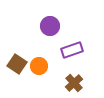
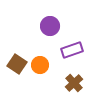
orange circle: moved 1 px right, 1 px up
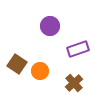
purple rectangle: moved 6 px right, 1 px up
orange circle: moved 6 px down
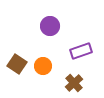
purple rectangle: moved 3 px right, 2 px down
orange circle: moved 3 px right, 5 px up
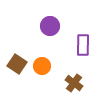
purple rectangle: moved 2 px right, 6 px up; rotated 70 degrees counterclockwise
orange circle: moved 1 px left
brown cross: rotated 12 degrees counterclockwise
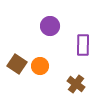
orange circle: moved 2 px left
brown cross: moved 2 px right, 1 px down
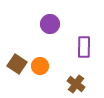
purple circle: moved 2 px up
purple rectangle: moved 1 px right, 2 px down
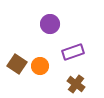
purple rectangle: moved 11 px left, 5 px down; rotated 70 degrees clockwise
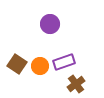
purple rectangle: moved 9 px left, 10 px down
brown cross: rotated 18 degrees clockwise
